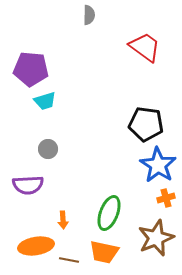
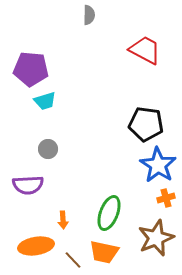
red trapezoid: moved 3 px down; rotated 8 degrees counterclockwise
brown line: moved 4 px right; rotated 36 degrees clockwise
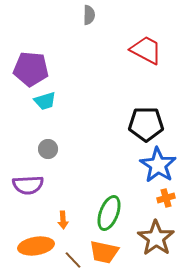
red trapezoid: moved 1 px right
black pentagon: rotated 8 degrees counterclockwise
brown star: rotated 15 degrees counterclockwise
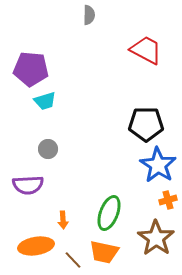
orange cross: moved 2 px right, 2 px down
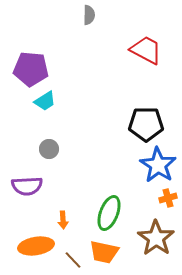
cyan trapezoid: rotated 15 degrees counterclockwise
gray circle: moved 1 px right
purple semicircle: moved 1 px left, 1 px down
orange cross: moved 2 px up
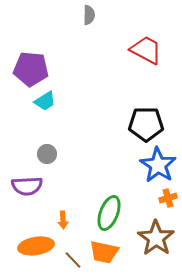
gray circle: moved 2 px left, 5 px down
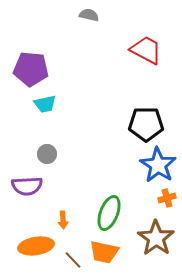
gray semicircle: rotated 78 degrees counterclockwise
cyan trapezoid: moved 3 px down; rotated 20 degrees clockwise
orange cross: moved 1 px left
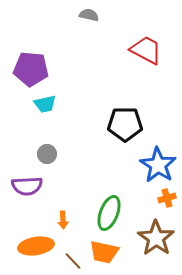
black pentagon: moved 21 px left
brown line: moved 1 px down
